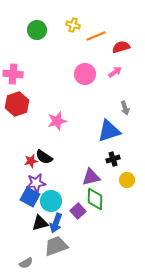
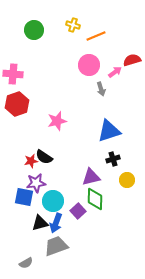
green circle: moved 3 px left
red semicircle: moved 11 px right, 13 px down
pink circle: moved 4 px right, 9 px up
gray arrow: moved 24 px left, 19 px up
blue square: moved 6 px left; rotated 18 degrees counterclockwise
cyan circle: moved 2 px right
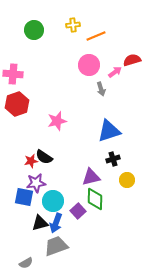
yellow cross: rotated 24 degrees counterclockwise
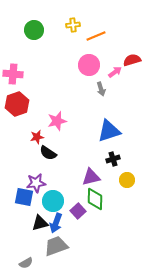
black semicircle: moved 4 px right, 4 px up
red star: moved 6 px right, 24 px up
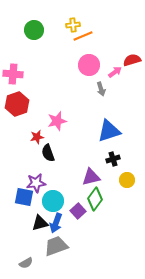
orange line: moved 13 px left
black semicircle: rotated 36 degrees clockwise
green diamond: rotated 35 degrees clockwise
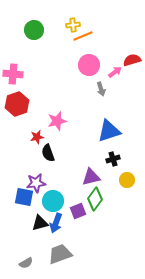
purple square: rotated 21 degrees clockwise
gray trapezoid: moved 4 px right, 8 px down
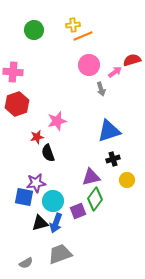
pink cross: moved 2 px up
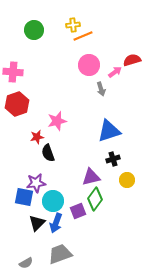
black triangle: moved 3 px left; rotated 30 degrees counterclockwise
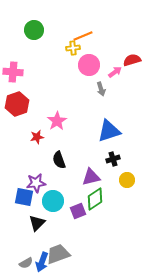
yellow cross: moved 23 px down
pink star: rotated 18 degrees counterclockwise
black semicircle: moved 11 px right, 7 px down
green diamond: rotated 20 degrees clockwise
blue arrow: moved 14 px left, 39 px down
gray trapezoid: moved 2 px left
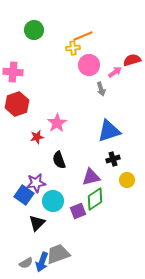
pink star: moved 2 px down
blue square: moved 2 px up; rotated 24 degrees clockwise
